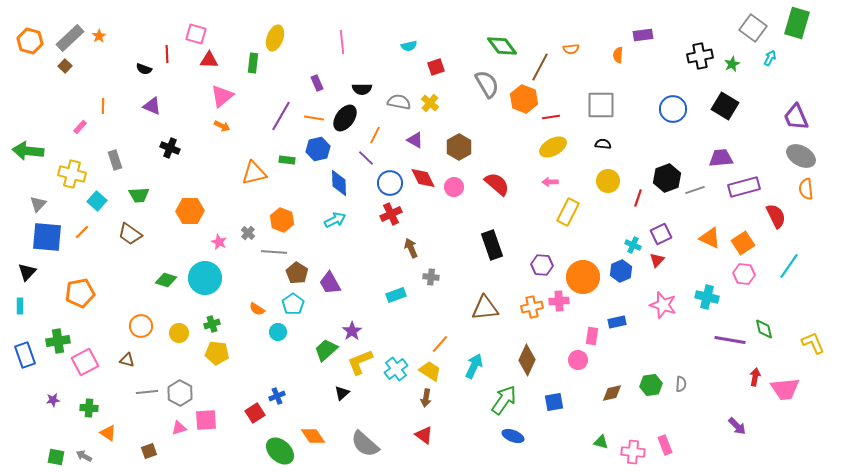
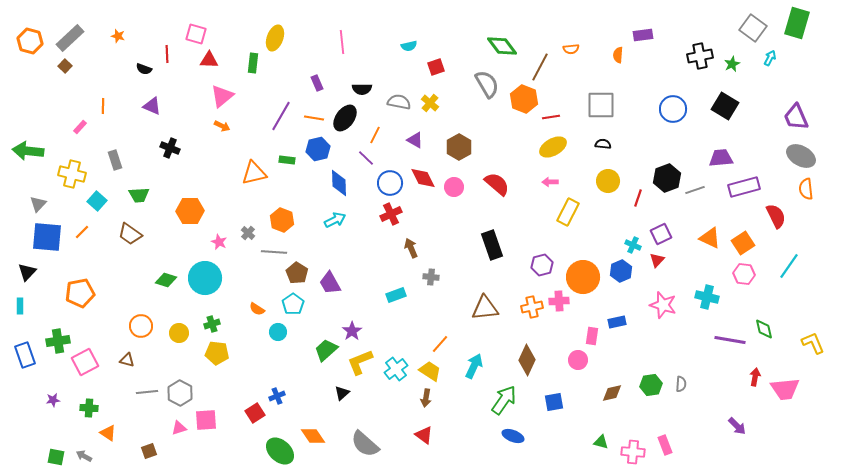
orange star at (99, 36): moved 19 px right; rotated 24 degrees counterclockwise
purple hexagon at (542, 265): rotated 20 degrees counterclockwise
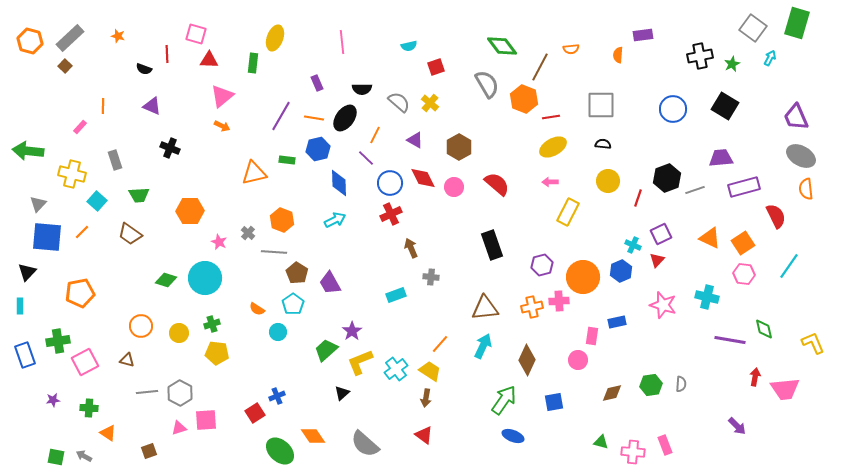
gray semicircle at (399, 102): rotated 30 degrees clockwise
cyan arrow at (474, 366): moved 9 px right, 20 px up
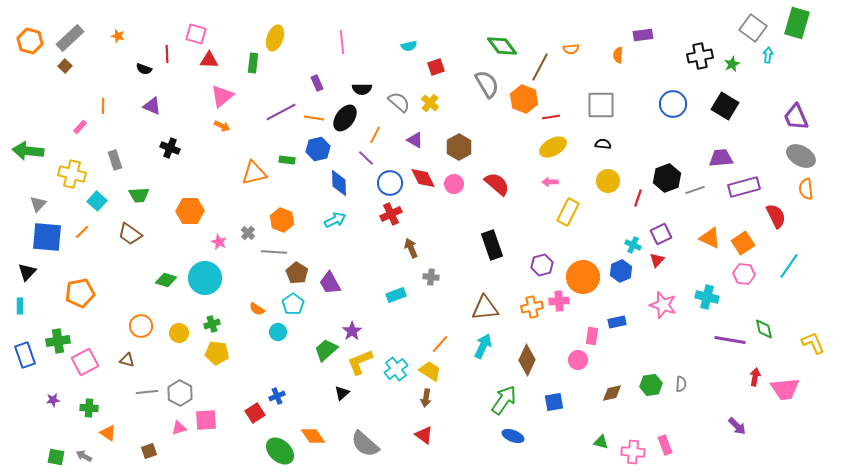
cyan arrow at (770, 58): moved 2 px left, 3 px up; rotated 21 degrees counterclockwise
blue circle at (673, 109): moved 5 px up
purple line at (281, 116): moved 4 px up; rotated 32 degrees clockwise
pink circle at (454, 187): moved 3 px up
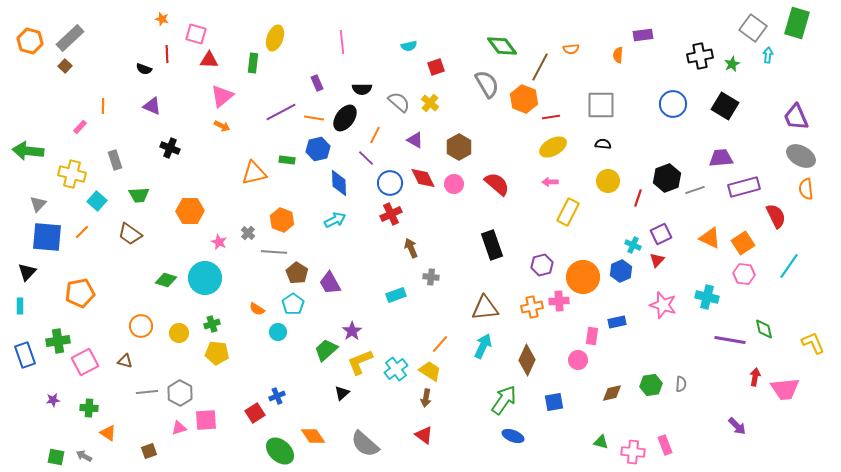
orange star at (118, 36): moved 44 px right, 17 px up
brown triangle at (127, 360): moved 2 px left, 1 px down
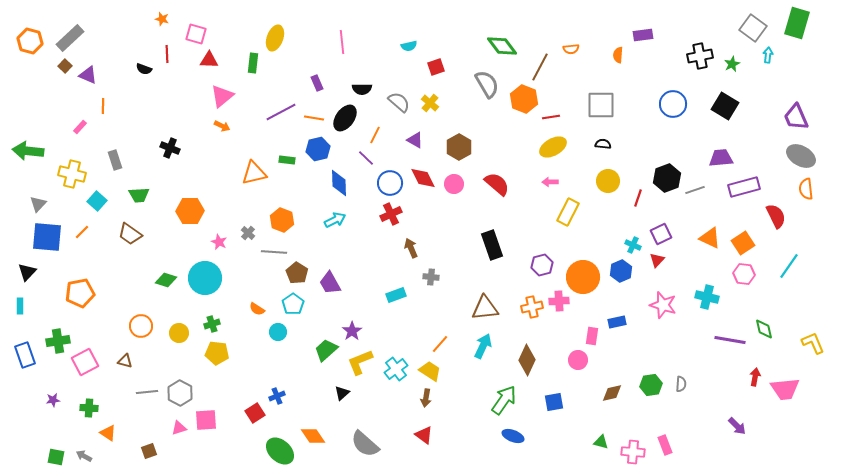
purple triangle at (152, 106): moved 64 px left, 31 px up
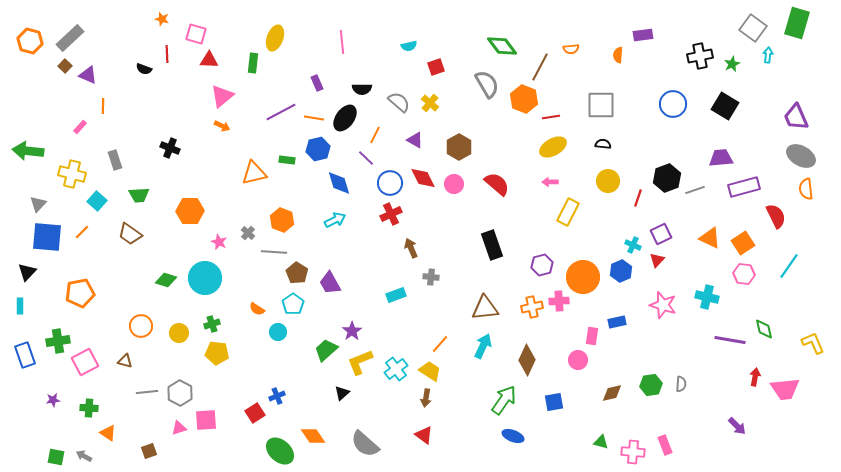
blue diamond at (339, 183): rotated 16 degrees counterclockwise
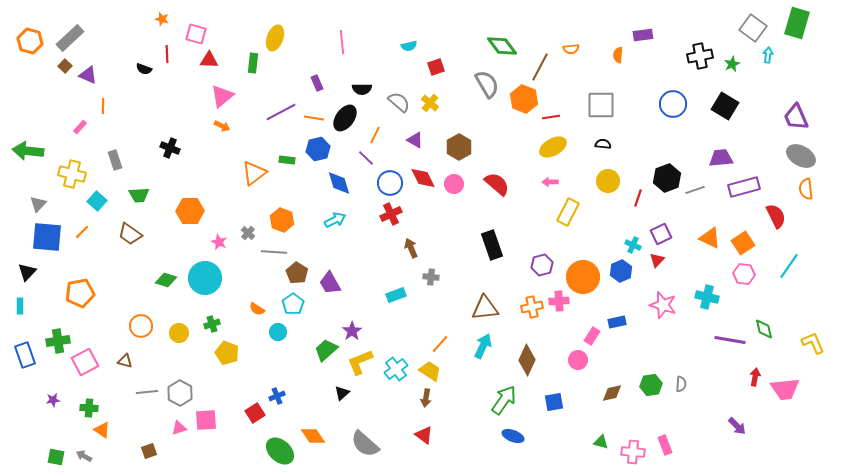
orange triangle at (254, 173): rotated 24 degrees counterclockwise
pink rectangle at (592, 336): rotated 24 degrees clockwise
yellow pentagon at (217, 353): moved 10 px right; rotated 15 degrees clockwise
orange triangle at (108, 433): moved 6 px left, 3 px up
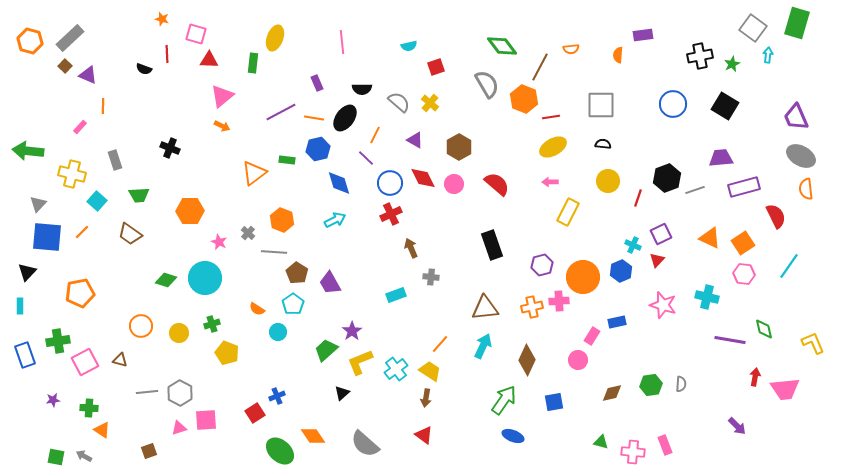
brown triangle at (125, 361): moved 5 px left, 1 px up
